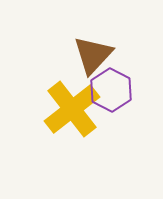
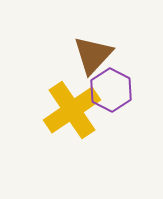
yellow cross: moved 1 px down; rotated 4 degrees clockwise
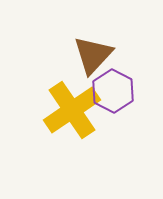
purple hexagon: moved 2 px right, 1 px down
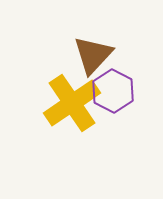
yellow cross: moved 7 px up
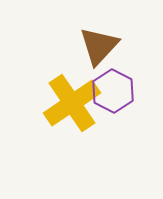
brown triangle: moved 6 px right, 9 px up
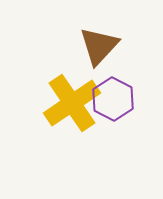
purple hexagon: moved 8 px down
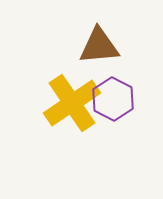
brown triangle: rotated 42 degrees clockwise
